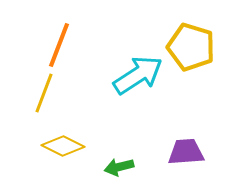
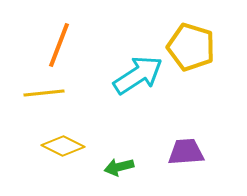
yellow line: rotated 63 degrees clockwise
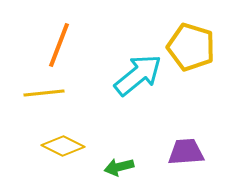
cyan arrow: rotated 6 degrees counterclockwise
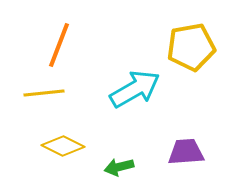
yellow pentagon: rotated 27 degrees counterclockwise
cyan arrow: moved 3 px left, 14 px down; rotated 9 degrees clockwise
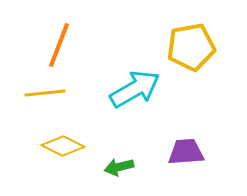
yellow line: moved 1 px right
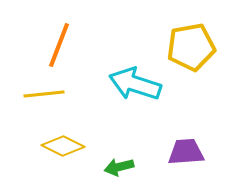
cyan arrow: moved 5 px up; rotated 132 degrees counterclockwise
yellow line: moved 1 px left, 1 px down
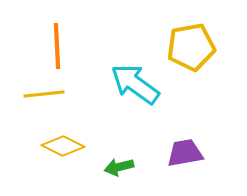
orange line: moved 2 px left, 1 px down; rotated 24 degrees counterclockwise
cyan arrow: rotated 18 degrees clockwise
purple trapezoid: moved 1 px left, 1 px down; rotated 6 degrees counterclockwise
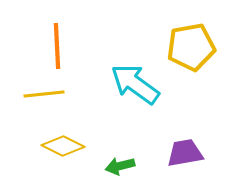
green arrow: moved 1 px right, 1 px up
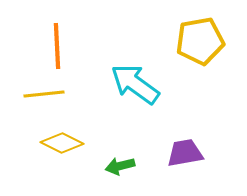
yellow pentagon: moved 9 px right, 6 px up
yellow diamond: moved 1 px left, 3 px up
